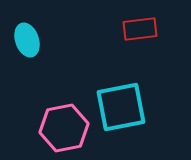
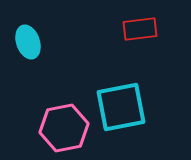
cyan ellipse: moved 1 px right, 2 px down
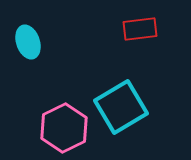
cyan square: rotated 20 degrees counterclockwise
pink hexagon: rotated 15 degrees counterclockwise
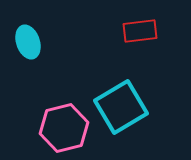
red rectangle: moved 2 px down
pink hexagon: rotated 12 degrees clockwise
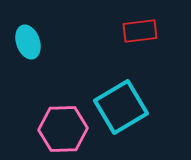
pink hexagon: moved 1 px left, 1 px down; rotated 12 degrees clockwise
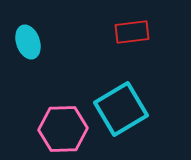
red rectangle: moved 8 px left, 1 px down
cyan square: moved 2 px down
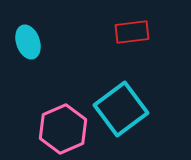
cyan square: rotated 6 degrees counterclockwise
pink hexagon: rotated 21 degrees counterclockwise
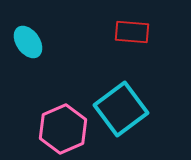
red rectangle: rotated 12 degrees clockwise
cyan ellipse: rotated 16 degrees counterclockwise
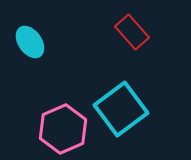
red rectangle: rotated 44 degrees clockwise
cyan ellipse: moved 2 px right
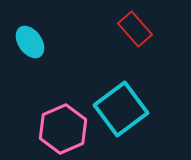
red rectangle: moved 3 px right, 3 px up
